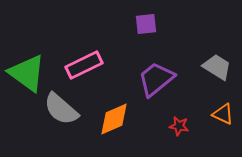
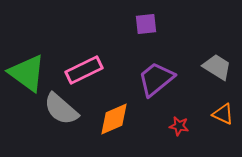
pink rectangle: moved 5 px down
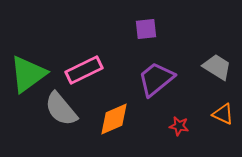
purple square: moved 5 px down
green triangle: moved 1 px right, 1 px down; rotated 48 degrees clockwise
gray semicircle: rotated 9 degrees clockwise
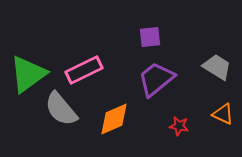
purple square: moved 4 px right, 8 px down
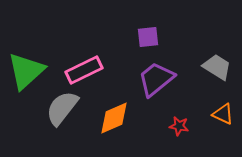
purple square: moved 2 px left
green triangle: moved 2 px left, 3 px up; rotated 6 degrees counterclockwise
gray semicircle: moved 1 px right, 1 px up; rotated 78 degrees clockwise
orange diamond: moved 1 px up
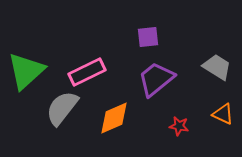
pink rectangle: moved 3 px right, 2 px down
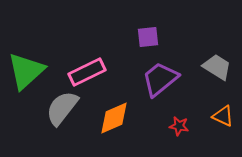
purple trapezoid: moved 4 px right
orange triangle: moved 2 px down
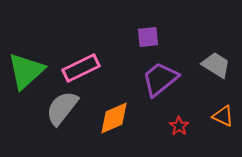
gray trapezoid: moved 1 px left, 2 px up
pink rectangle: moved 6 px left, 4 px up
red star: rotated 24 degrees clockwise
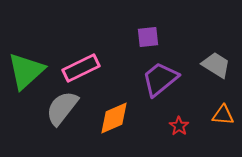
orange triangle: moved 1 px up; rotated 20 degrees counterclockwise
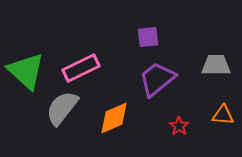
gray trapezoid: rotated 32 degrees counterclockwise
green triangle: rotated 36 degrees counterclockwise
purple trapezoid: moved 3 px left
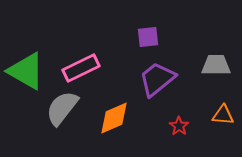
green triangle: rotated 12 degrees counterclockwise
